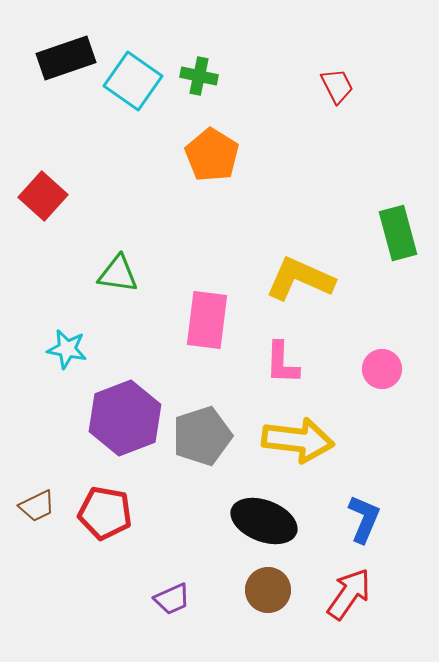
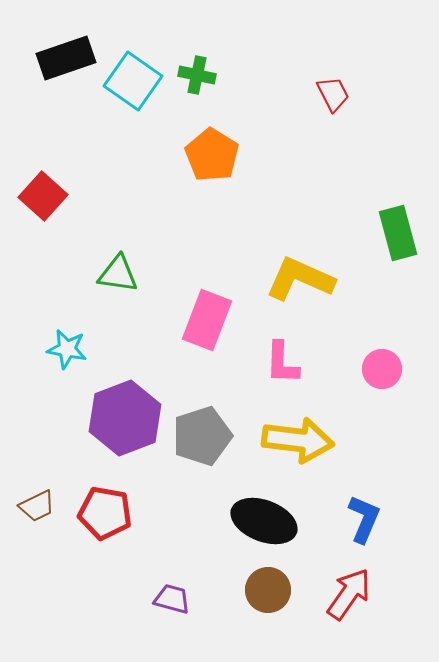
green cross: moved 2 px left, 1 px up
red trapezoid: moved 4 px left, 8 px down
pink rectangle: rotated 14 degrees clockwise
purple trapezoid: rotated 141 degrees counterclockwise
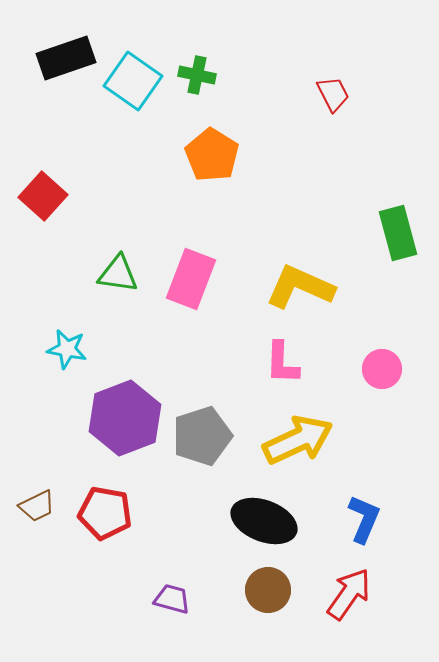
yellow L-shape: moved 8 px down
pink rectangle: moved 16 px left, 41 px up
yellow arrow: rotated 32 degrees counterclockwise
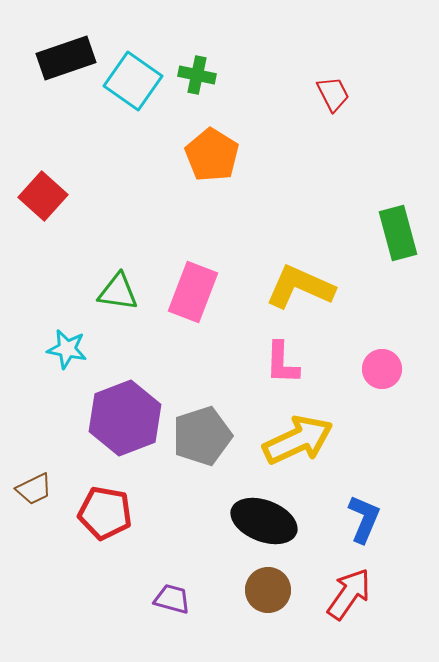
green triangle: moved 18 px down
pink rectangle: moved 2 px right, 13 px down
brown trapezoid: moved 3 px left, 17 px up
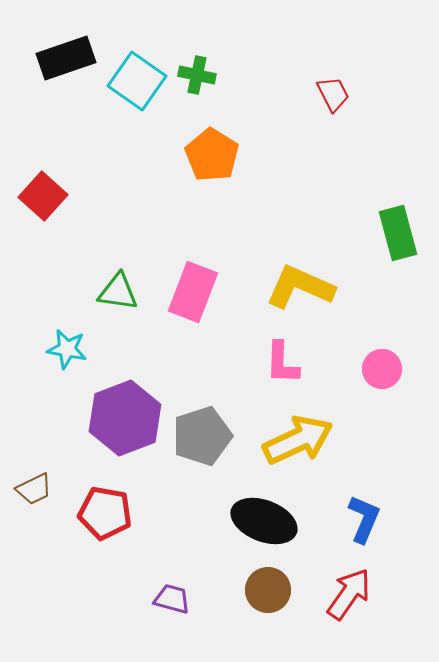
cyan square: moved 4 px right
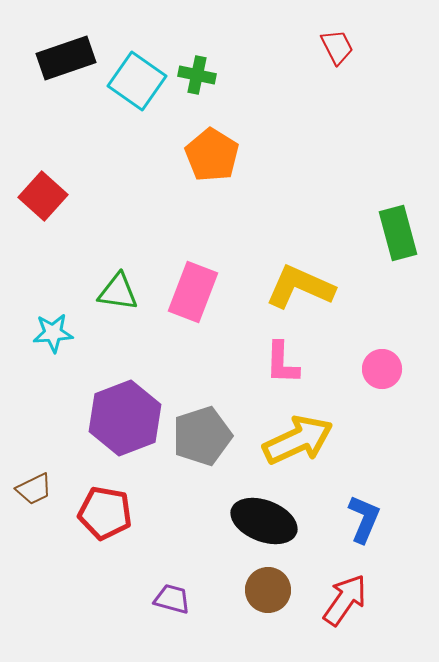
red trapezoid: moved 4 px right, 47 px up
cyan star: moved 14 px left, 16 px up; rotated 15 degrees counterclockwise
red arrow: moved 4 px left, 6 px down
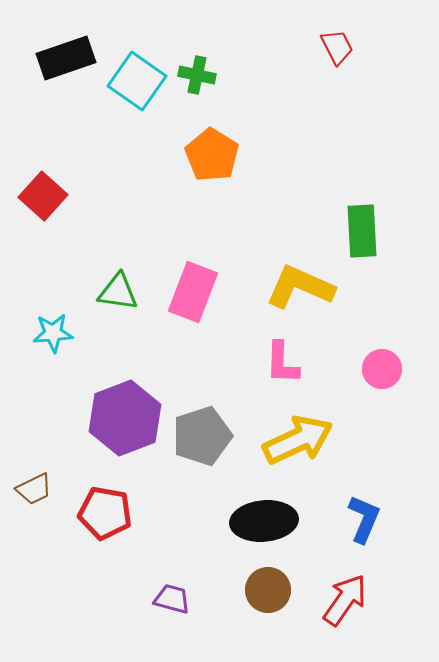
green rectangle: moved 36 px left, 2 px up; rotated 12 degrees clockwise
black ellipse: rotated 26 degrees counterclockwise
